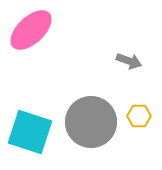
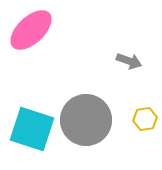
yellow hexagon: moved 6 px right, 3 px down; rotated 10 degrees counterclockwise
gray circle: moved 5 px left, 2 px up
cyan square: moved 2 px right, 3 px up
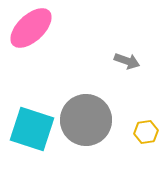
pink ellipse: moved 2 px up
gray arrow: moved 2 px left
yellow hexagon: moved 1 px right, 13 px down
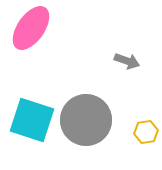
pink ellipse: rotated 12 degrees counterclockwise
cyan square: moved 9 px up
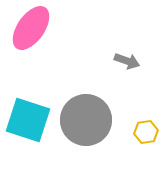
cyan square: moved 4 px left
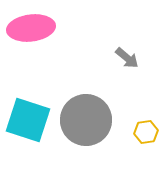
pink ellipse: rotated 48 degrees clockwise
gray arrow: moved 3 px up; rotated 20 degrees clockwise
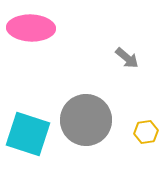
pink ellipse: rotated 9 degrees clockwise
cyan square: moved 14 px down
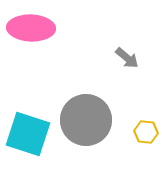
yellow hexagon: rotated 15 degrees clockwise
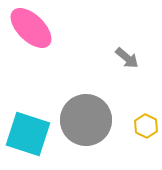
pink ellipse: rotated 42 degrees clockwise
yellow hexagon: moved 6 px up; rotated 20 degrees clockwise
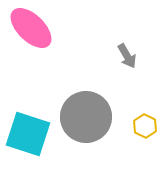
gray arrow: moved 2 px up; rotated 20 degrees clockwise
gray circle: moved 3 px up
yellow hexagon: moved 1 px left
